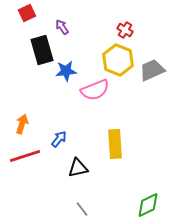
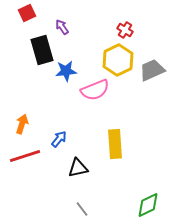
yellow hexagon: rotated 12 degrees clockwise
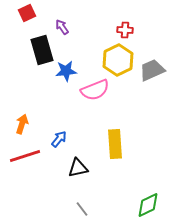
red cross: rotated 28 degrees counterclockwise
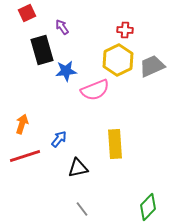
gray trapezoid: moved 4 px up
green diamond: moved 2 px down; rotated 20 degrees counterclockwise
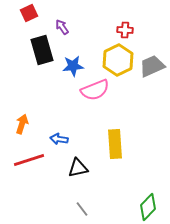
red square: moved 2 px right
blue star: moved 7 px right, 5 px up
blue arrow: rotated 120 degrees counterclockwise
red line: moved 4 px right, 4 px down
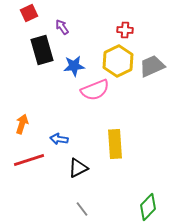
yellow hexagon: moved 1 px down
blue star: moved 1 px right
black triangle: rotated 15 degrees counterclockwise
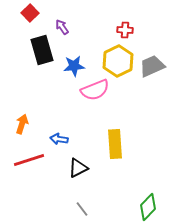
red square: moved 1 px right; rotated 18 degrees counterclockwise
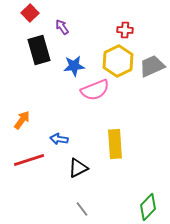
black rectangle: moved 3 px left
orange arrow: moved 4 px up; rotated 18 degrees clockwise
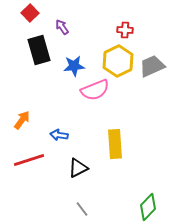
blue arrow: moved 4 px up
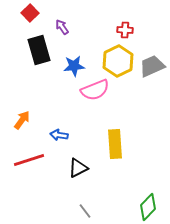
gray line: moved 3 px right, 2 px down
